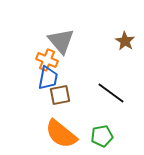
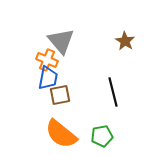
black line: moved 2 px right, 1 px up; rotated 40 degrees clockwise
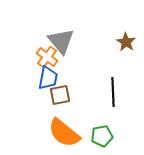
brown star: moved 1 px right, 1 px down
orange cross: moved 3 px up; rotated 15 degrees clockwise
black line: rotated 12 degrees clockwise
orange semicircle: moved 3 px right, 1 px up
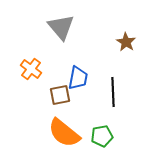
gray triangle: moved 14 px up
orange cross: moved 16 px left, 12 px down
blue trapezoid: moved 30 px right
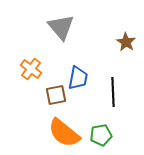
brown square: moved 4 px left
green pentagon: moved 1 px left, 1 px up
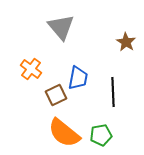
brown square: rotated 15 degrees counterclockwise
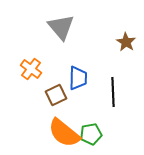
blue trapezoid: rotated 10 degrees counterclockwise
green pentagon: moved 10 px left, 1 px up
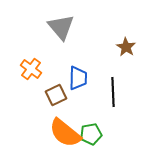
brown star: moved 5 px down
orange semicircle: moved 1 px right
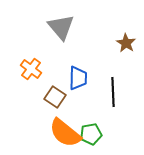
brown star: moved 4 px up
brown square: moved 1 px left, 2 px down; rotated 30 degrees counterclockwise
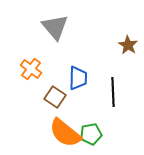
gray triangle: moved 6 px left
brown star: moved 2 px right, 2 px down
